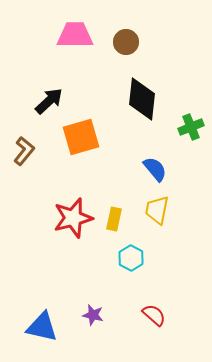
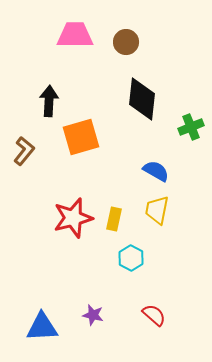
black arrow: rotated 44 degrees counterclockwise
blue semicircle: moved 1 px right, 2 px down; rotated 20 degrees counterclockwise
blue triangle: rotated 16 degrees counterclockwise
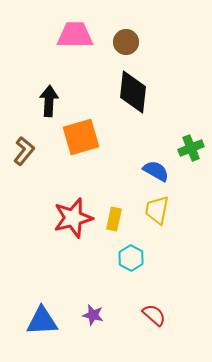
black diamond: moved 9 px left, 7 px up
green cross: moved 21 px down
blue triangle: moved 6 px up
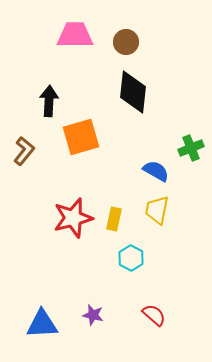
blue triangle: moved 3 px down
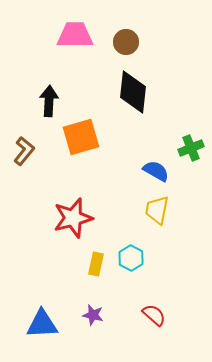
yellow rectangle: moved 18 px left, 45 px down
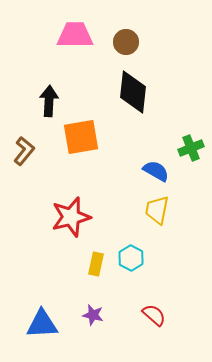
orange square: rotated 6 degrees clockwise
red star: moved 2 px left, 1 px up
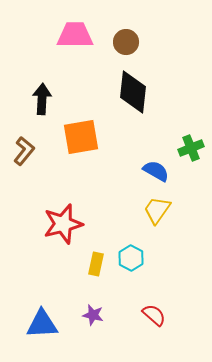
black arrow: moved 7 px left, 2 px up
yellow trapezoid: rotated 24 degrees clockwise
red star: moved 8 px left, 7 px down
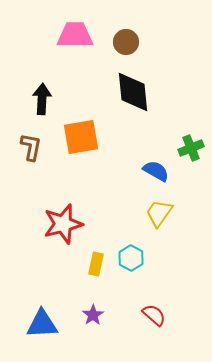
black diamond: rotated 12 degrees counterclockwise
brown L-shape: moved 7 px right, 4 px up; rotated 28 degrees counterclockwise
yellow trapezoid: moved 2 px right, 3 px down
purple star: rotated 25 degrees clockwise
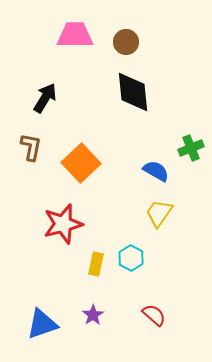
black arrow: moved 3 px right, 1 px up; rotated 28 degrees clockwise
orange square: moved 26 px down; rotated 33 degrees counterclockwise
blue triangle: rotated 16 degrees counterclockwise
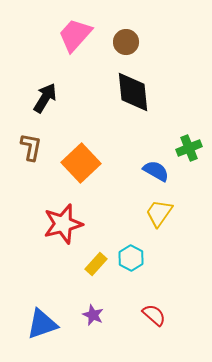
pink trapezoid: rotated 48 degrees counterclockwise
green cross: moved 2 px left
yellow rectangle: rotated 30 degrees clockwise
purple star: rotated 15 degrees counterclockwise
